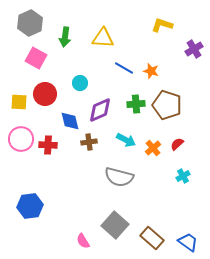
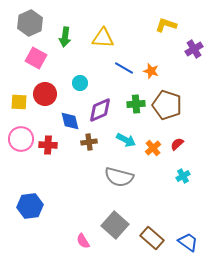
yellow L-shape: moved 4 px right
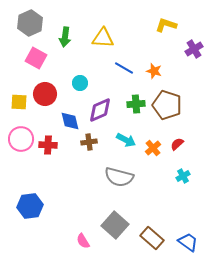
orange star: moved 3 px right
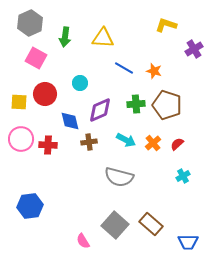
orange cross: moved 5 px up
brown rectangle: moved 1 px left, 14 px up
blue trapezoid: rotated 145 degrees clockwise
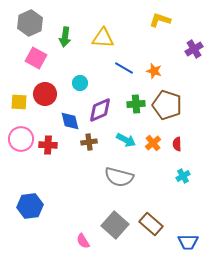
yellow L-shape: moved 6 px left, 5 px up
red semicircle: rotated 48 degrees counterclockwise
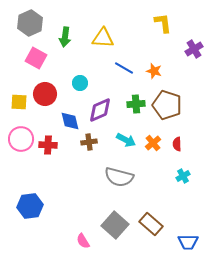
yellow L-shape: moved 3 px right, 3 px down; rotated 65 degrees clockwise
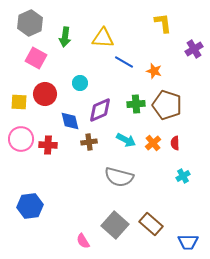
blue line: moved 6 px up
red semicircle: moved 2 px left, 1 px up
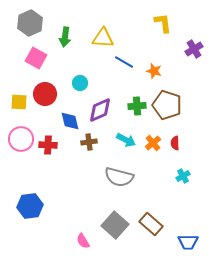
green cross: moved 1 px right, 2 px down
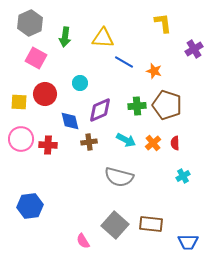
brown rectangle: rotated 35 degrees counterclockwise
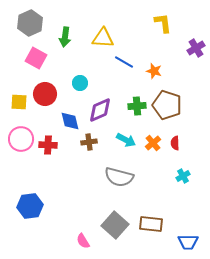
purple cross: moved 2 px right, 1 px up
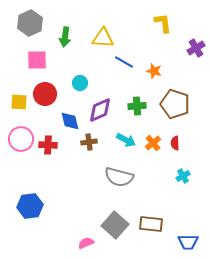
pink square: moved 1 px right, 2 px down; rotated 30 degrees counterclockwise
brown pentagon: moved 8 px right, 1 px up
pink semicircle: moved 3 px right, 2 px down; rotated 98 degrees clockwise
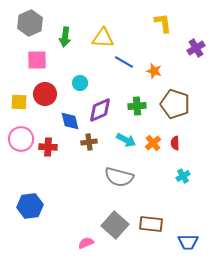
red cross: moved 2 px down
